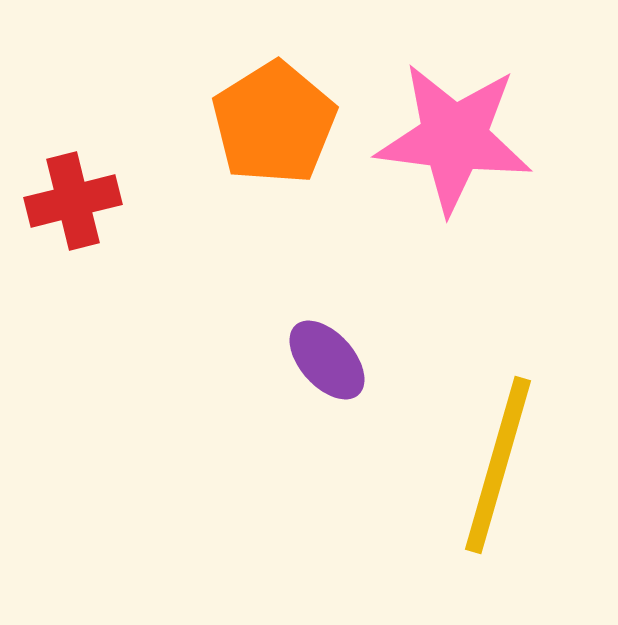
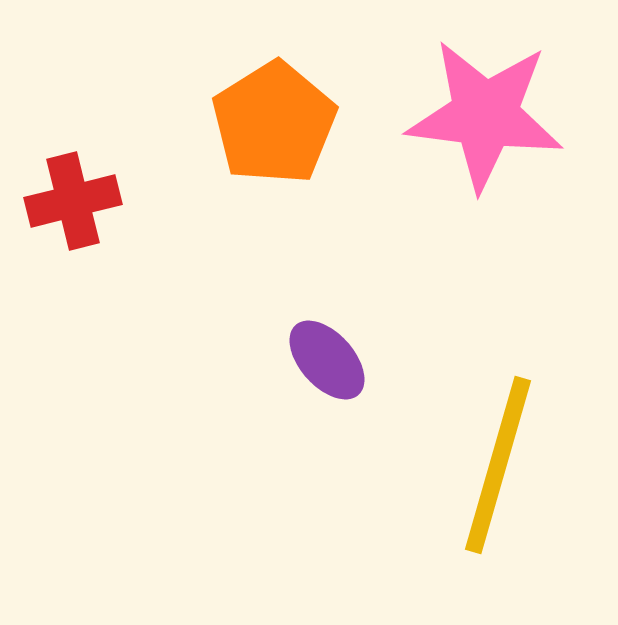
pink star: moved 31 px right, 23 px up
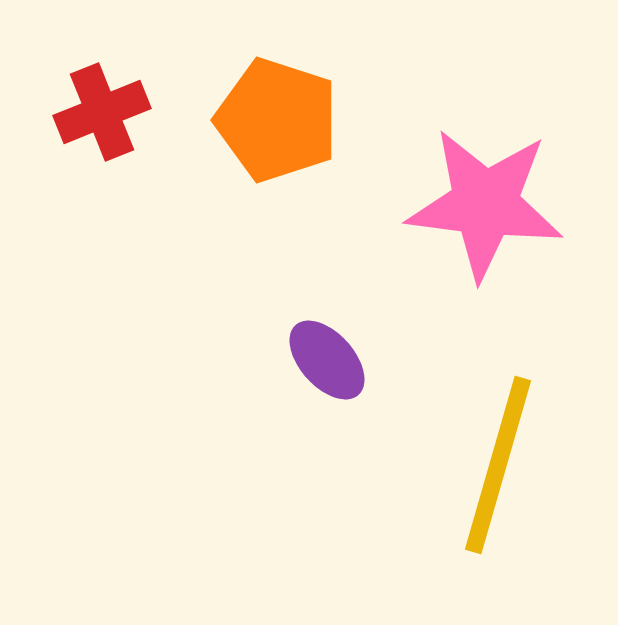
pink star: moved 89 px down
orange pentagon: moved 3 px right, 3 px up; rotated 22 degrees counterclockwise
red cross: moved 29 px right, 89 px up; rotated 8 degrees counterclockwise
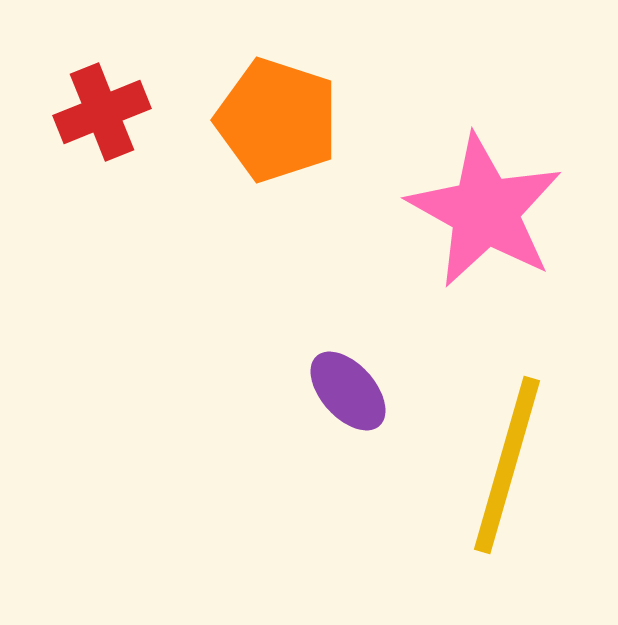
pink star: moved 7 px down; rotated 22 degrees clockwise
purple ellipse: moved 21 px right, 31 px down
yellow line: moved 9 px right
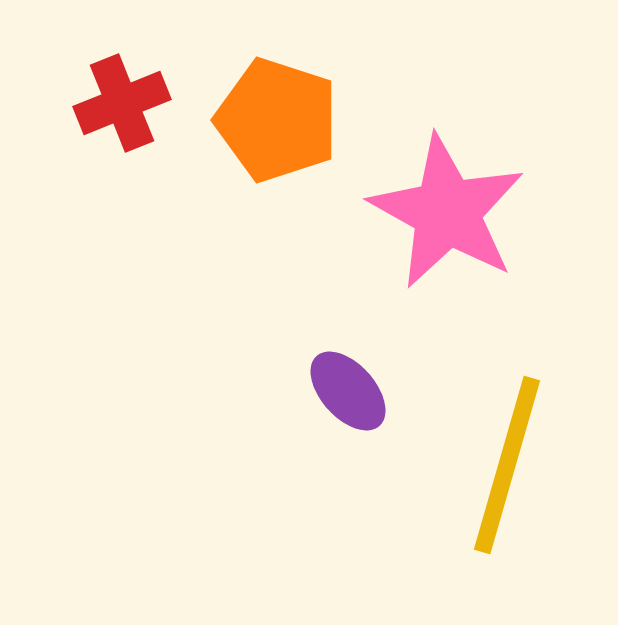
red cross: moved 20 px right, 9 px up
pink star: moved 38 px left, 1 px down
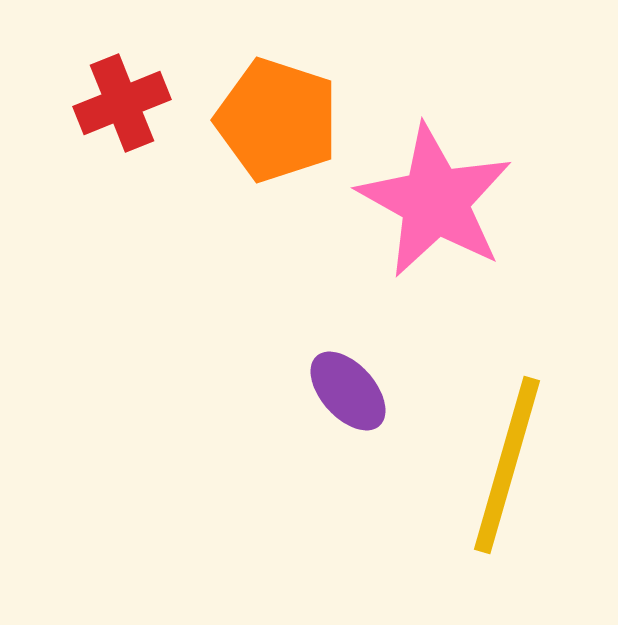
pink star: moved 12 px left, 11 px up
